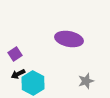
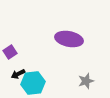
purple square: moved 5 px left, 2 px up
cyan hexagon: rotated 25 degrees clockwise
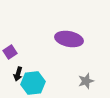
black arrow: rotated 48 degrees counterclockwise
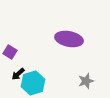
purple square: rotated 24 degrees counterclockwise
black arrow: rotated 32 degrees clockwise
cyan hexagon: rotated 10 degrees counterclockwise
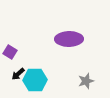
purple ellipse: rotated 12 degrees counterclockwise
cyan hexagon: moved 2 px right, 3 px up; rotated 15 degrees clockwise
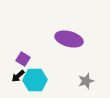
purple ellipse: rotated 16 degrees clockwise
purple square: moved 13 px right, 7 px down
black arrow: moved 2 px down
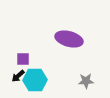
purple square: rotated 32 degrees counterclockwise
gray star: rotated 14 degrees clockwise
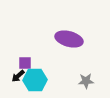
purple square: moved 2 px right, 4 px down
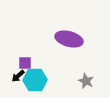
gray star: rotated 28 degrees clockwise
